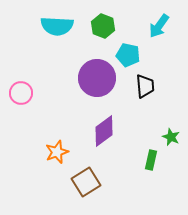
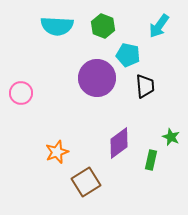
purple diamond: moved 15 px right, 12 px down
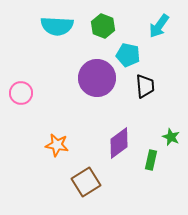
orange star: moved 7 px up; rotated 30 degrees clockwise
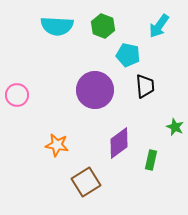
purple circle: moved 2 px left, 12 px down
pink circle: moved 4 px left, 2 px down
green star: moved 4 px right, 10 px up
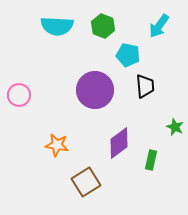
pink circle: moved 2 px right
